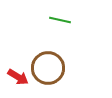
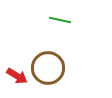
red arrow: moved 1 px left, 1 px up
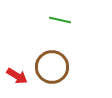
brown circle: moved 4 px right, 1 px up
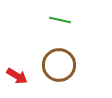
brown circle: moved 7 px right, 2 px up
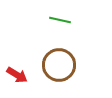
red arrow: moved 1 px up
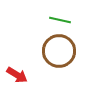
brown circle: moved 14 px up
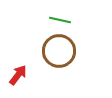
red arrow: moved 1 px right; rotated 85 degrees counterclockwise
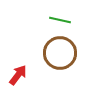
brown circle: moved 1 px right, 2 px down
